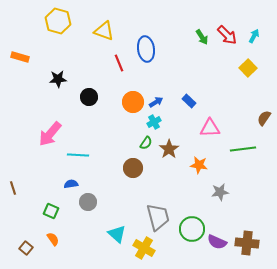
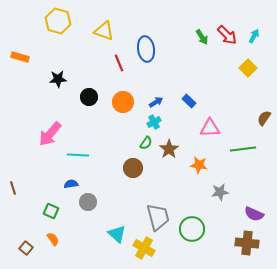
orange circle: moved 10 px left
purple semicircle: moved 37 px right, 28 px up
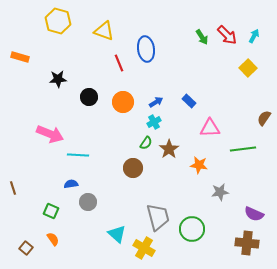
pink arrow: rotated 108 degrees counterclockwise
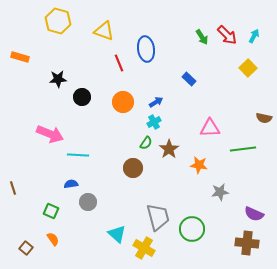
black circle: moved 7 px left
blue rectangle: moved 22 px up
brown semicircle: rotated 112 degrees counterclockwise
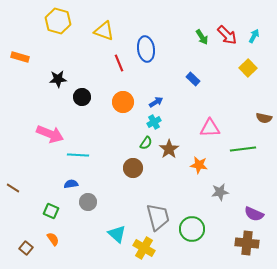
blue rectangle: moved 4 px right
brown line: rotated 40 degrees counterclockwise
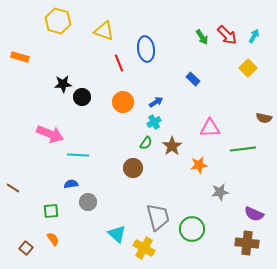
black star: moved 5 px right, 5 px down
brown star: moved 3 px right, 3 px up
orange star: rotated 18 degrees counterclockwise
green square: rotated 28 degrees counterclockwise
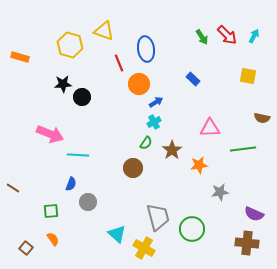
yellow hexagon: moved 12 px right, 24 px down
yellow square: moved 8 px down; rotated 36 degrees counterclockwise
orange circle: moved 16 px right, 18 px up
brown semicircle: moved 2 px left
brown star: moved 4 px down
blue semicircle: rotated 120 degrees clockwise
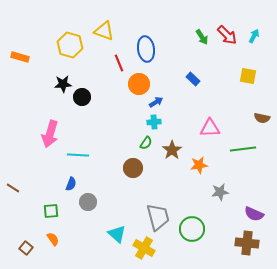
cyan cross: rotated 24 degrees clockwise
pink arrow: rotated 84 degrees clockwise
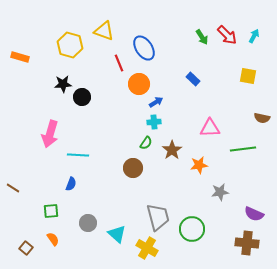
blue ellipse: moved 2 px left, 1 px up; rotated 25 degrees counterclockwise
gray circle: moved 21 px down
yellow cross: moved 3 px right
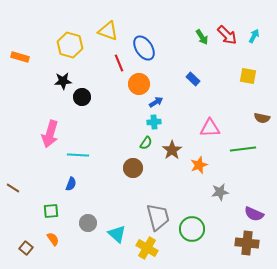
yellow triangle: moved 4 px right
black star: moved 3 px up
orange star: rotated 12 degrees counterclockwise
